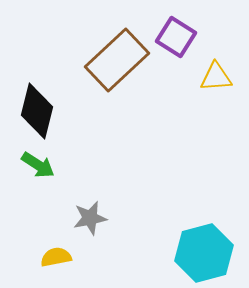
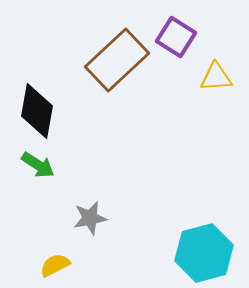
black diamond: rotated 4 degrees counterclockwise
yellow semicircle: moved 1 px left, 8 px down; rotated 16 degrees counterclockwise
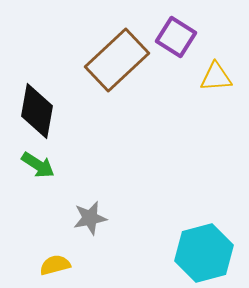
yellow semicircle: rotated 12 degrees clockwise
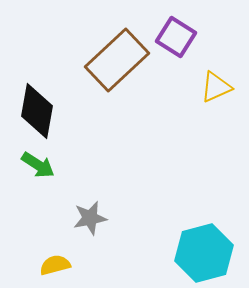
yellow triangle: moved 10 px down; rotated 20 degrees counterclockwise
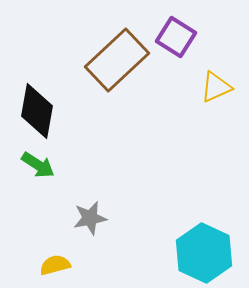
cyan hexagon: rotated 20 degrees counterclockwise
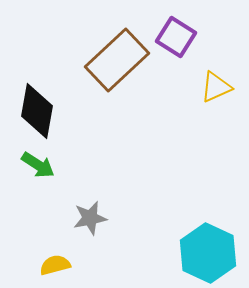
cyan hexagon: moved 4 px right
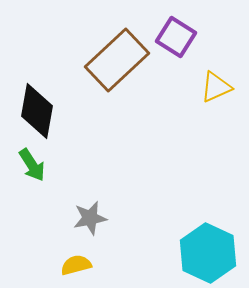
green arrow: moved 6 px left; rotated 24 degrees clockwise
yellow semicircle: moved 21 px right
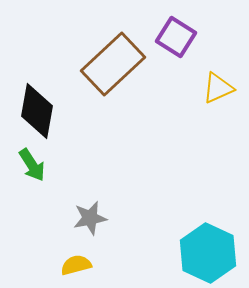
brown rectangle: moved 4 px left, 4 px down
yellow triangle: moved 2 px right, 1 px down
